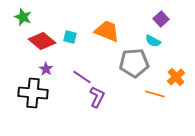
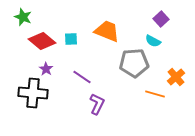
cyan square: moved 1 px right, 2 px down; rotated 16 degrees counterclockwise
purple L-shape: moved 7 px down
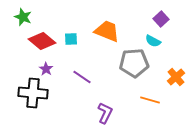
orange line: moved 5 px left, 6 px down
purple L-shape: moved 8 px right, 9 px down
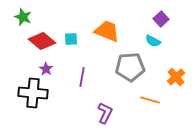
gray pentagon: moved 4 px left, 4 px down
purple line: rotated 66 degrees clockwise
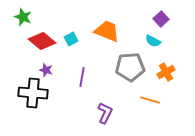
cyan square: rotated 24 degrees counterclockwise
purple star: moved 1 px down; rotated 16 degrees counterclockwise
orange cross: moved 10 px left, 5 px up; rotated 12 degrees clockwise
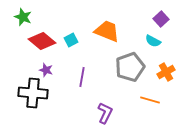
cyan square: moved 1 px down
gray pentagon: rotated 16 degrees counterclockwise
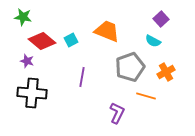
green star: rotated 12 degrees counterclockwise
purple star: moved 19 px left, 9 px up
black cross: moved 1 px left
orange line: moved 4 px left, 4 px up
purple L-shape: moved 12 px right
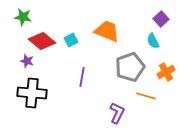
cyan semicircle: rotated 35 degrees clockwise
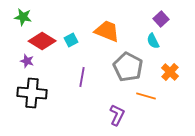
red diamond: rotated 8 degrees counterclockwise
gray pentagon: moved 2 px left; rotated 24 degrees counterclockwise
orange cross: moved 4 px right; rotated 18 degrees counterclockwise
purple L-shape: moved 2 px down
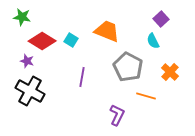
green star: moved 1 px left
cyan square: rotated 32 degrees counterclockwise
black cross: moved 2 px left, 2 px up; rotated 24 degrees clockwise
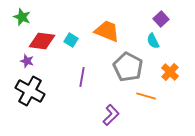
green star: rotated 12 degrees clockwise
red diamond: rotated 24 degrees counterclockwise
purple L-shape: moved 6 px left; rotated 20 degrees clockwise
